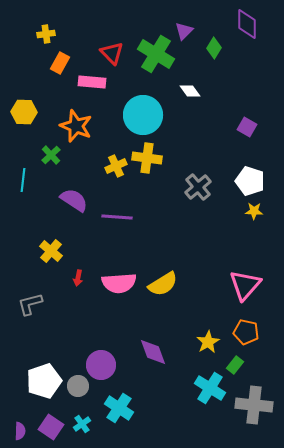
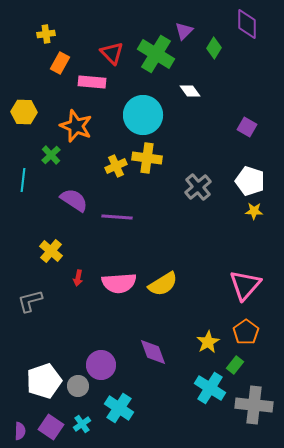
gray L-shape at (30, 304): moved 3 px up
orange pentagon at (246, 332): rotated 25 degrees clockwise
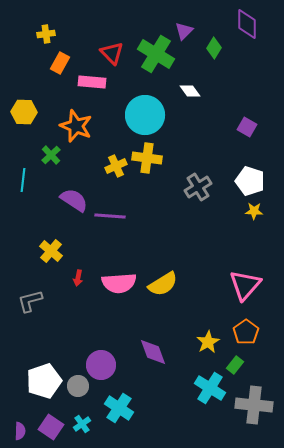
cyan circle at (143, 115): moved 2 px right
gray cross at (198, 187): rotated 8 degrees clockwise
purple line at (117, 217): moved 7 px left, 1 px up
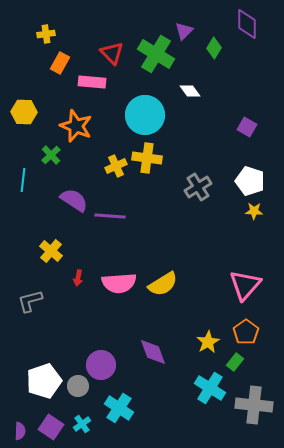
green rectangle at (235, 365): moved 3 px up
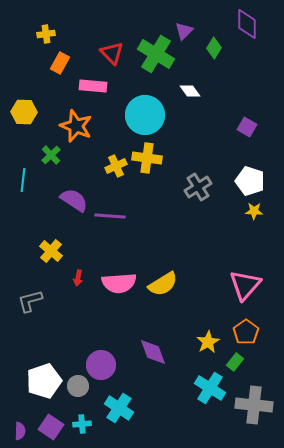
pink rectangle at (92, 82): moved 1 px right, 4 px down
cyan cross at (82, 424): rotated 30 degrees clockwise
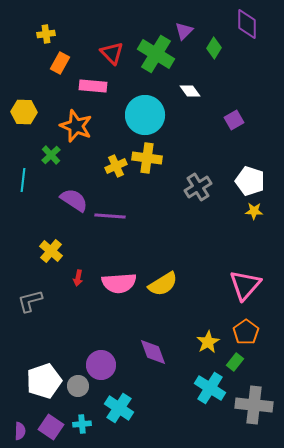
purple square at (247, 127): moved 13 px left, 7 px up; rotated 30 degrees clockwise
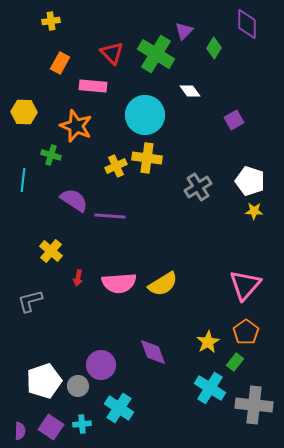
yellow cross at (46, 34): moved 5 px right, 13 px up
green cross at (51, 155): rotated 30 degrees counterclockwise
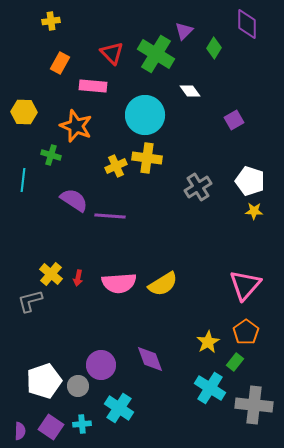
yellow cross at (51, 251): moved 23 px down
purple diamond at (153, 352): moved 3 px left, 7 px down
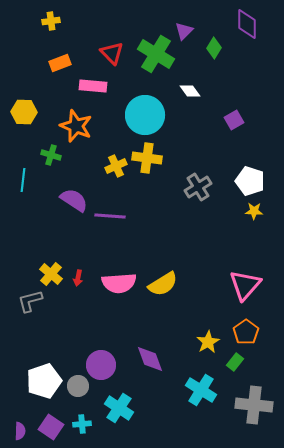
orange rectangle at (60, 63): rotated 40 degrees clockwise
cyan cross at (210, 388): moved 9 px left, 2 px down
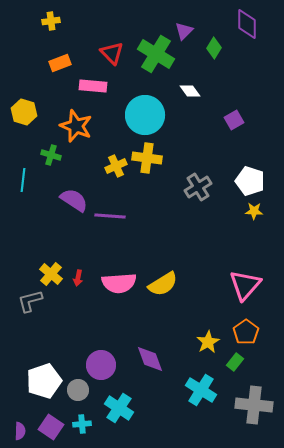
yellow hexagon at (24, 112): rotated 15 degrees clockwise
gray circle at (78, 386): moved 4 px down
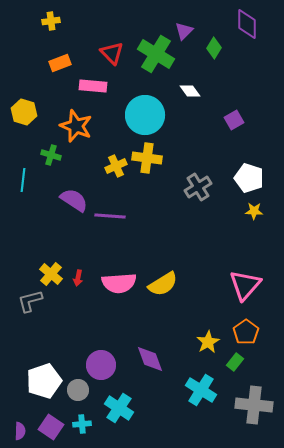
white pentagon at (250, 181): moved 1 px left, 3 px up
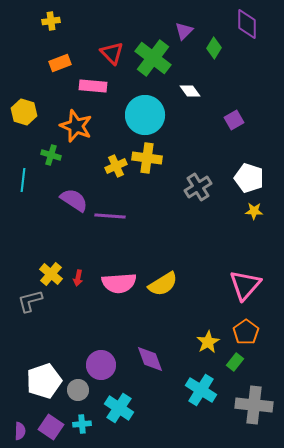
green cross at (156, 54): moved 3 px left, 4 px down; rotated 6 degrees clockwise
